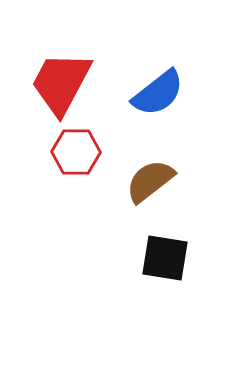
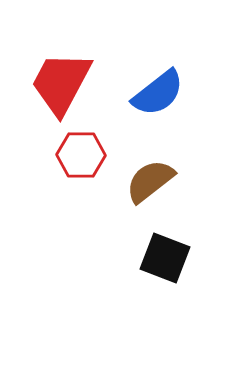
red hexagon: moved 5 px right, 3 px down
black square: rotated 12 degrees clockwise
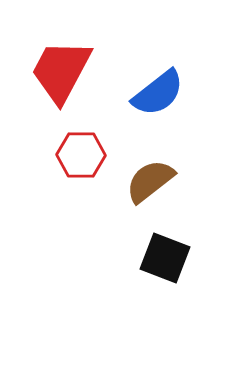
red trapezoid: moved 12 px up
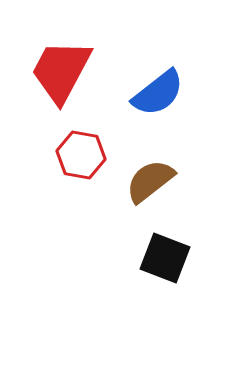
red hexagon: rotated 9 degrees clockwise
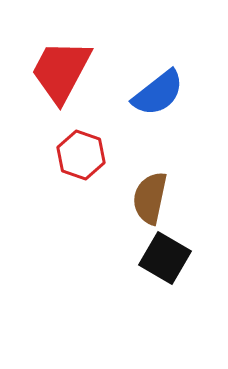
red hexagon: rotated 9 degrees clockwise
brown semicircle: moved 17 px down; rotated 40 degrees counterclockwise
black square: rotated 9 degrees clockwise
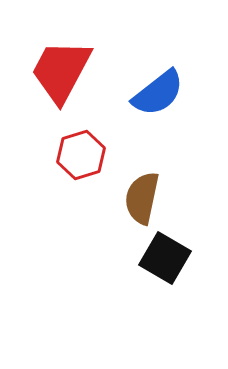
red hexagon: rotated 24 degrees clockwise
brown semicircle: moved 8 px left
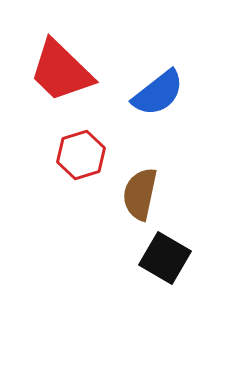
red trapezoid: rotated 74 degrees counterclockwise
brown semicircle: moved 2 px left, 4 px up
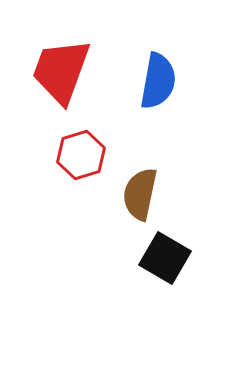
red trapezoid: rotated 66 degrees clockwise
blue semicircle: moved 12 px up; rotated 42 degrees counterclockwise
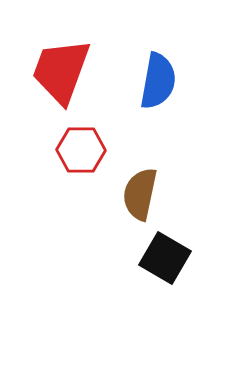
red hexagon: moved 5 px up; rotated 18 degrees clockwise
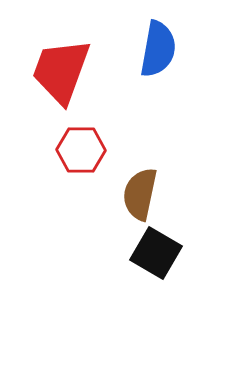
blue semicircle: moved 32 px up
black square: moved 9 px left, 5 px up
